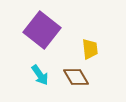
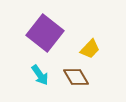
purple square: moved 3 px right, 3 px down
yellow trapezoid: rotated 50 degrees clockwise
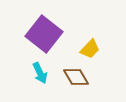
purple square: moved 1 px left, 1 px down
cyan arrow: moved 2 px up; rotated 10 degrees clockwise
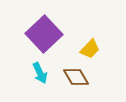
purple square: rotated 9 degrees clockwise
